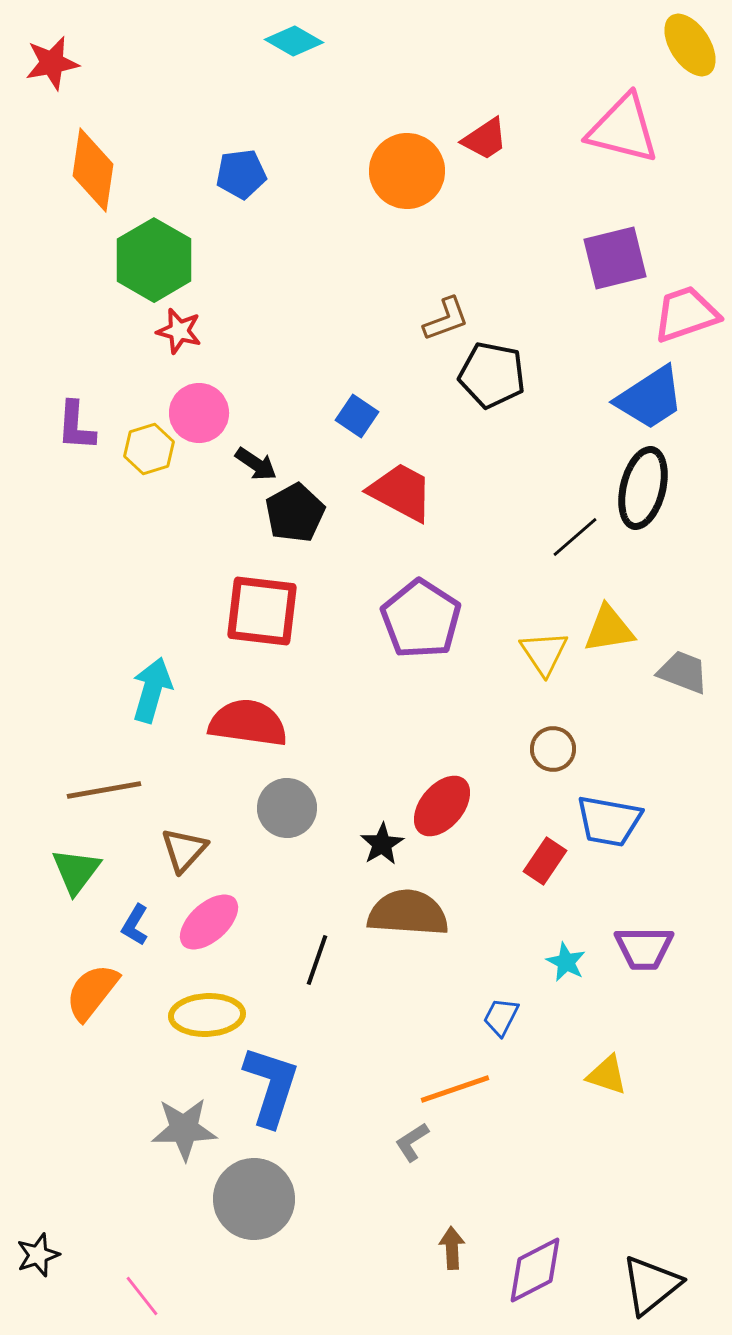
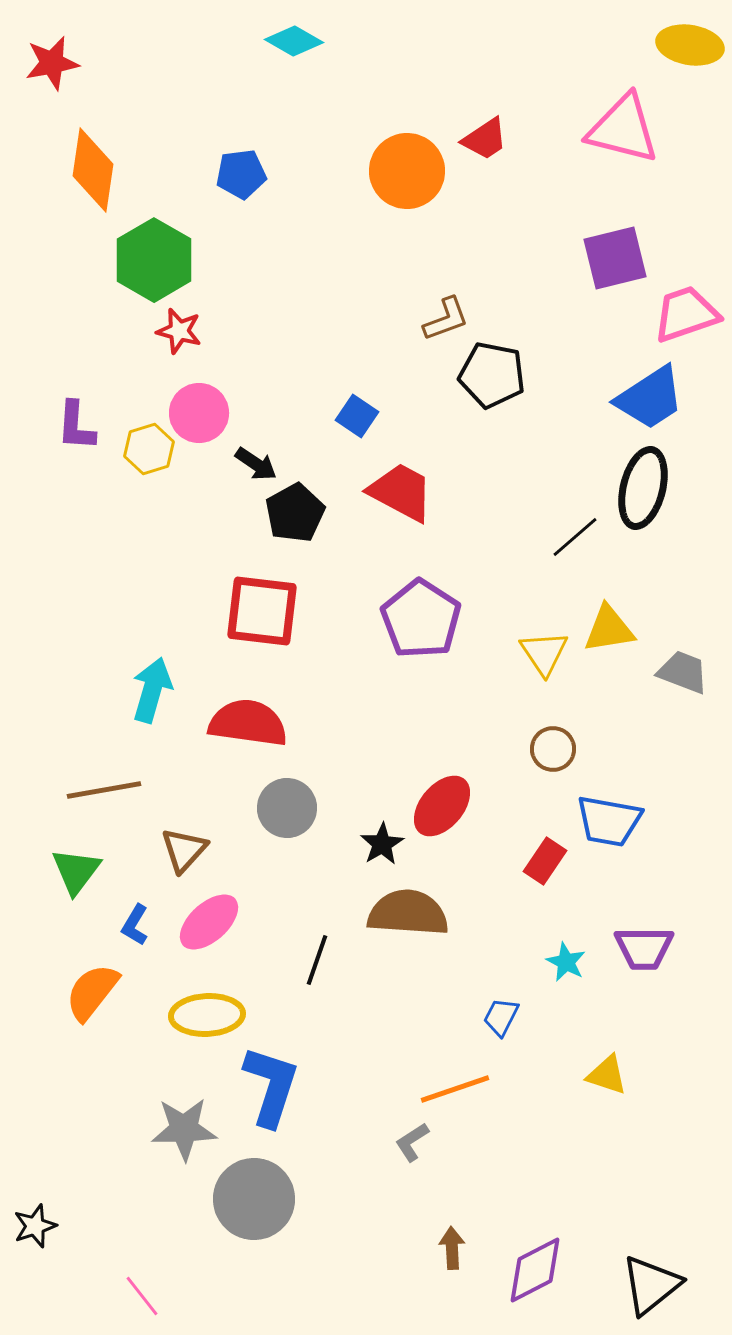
yellow ellipse at (690, 45): rotated 48 degrees counterclockwise
black star at (38, 1255): moved 3 px left, 29 px up
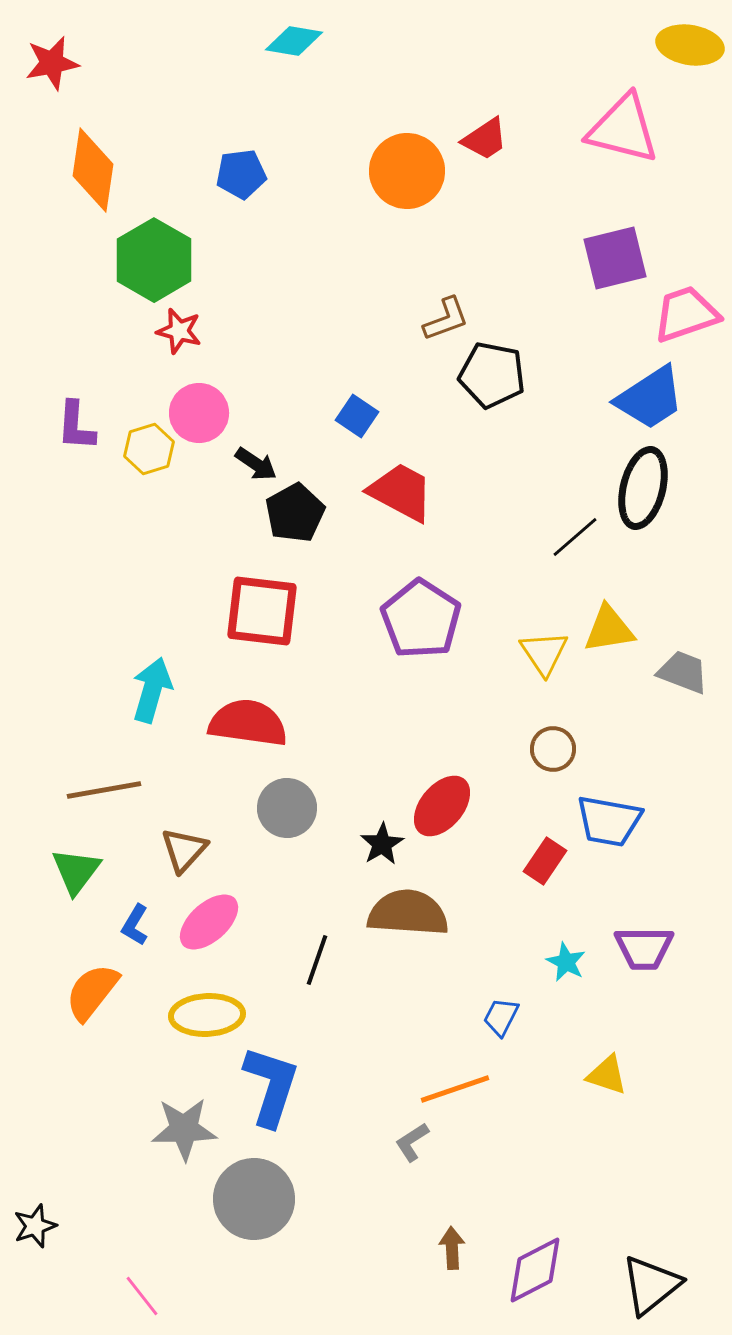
cyan diamond at (294, 41): rotated 20 degrees counterclockwise
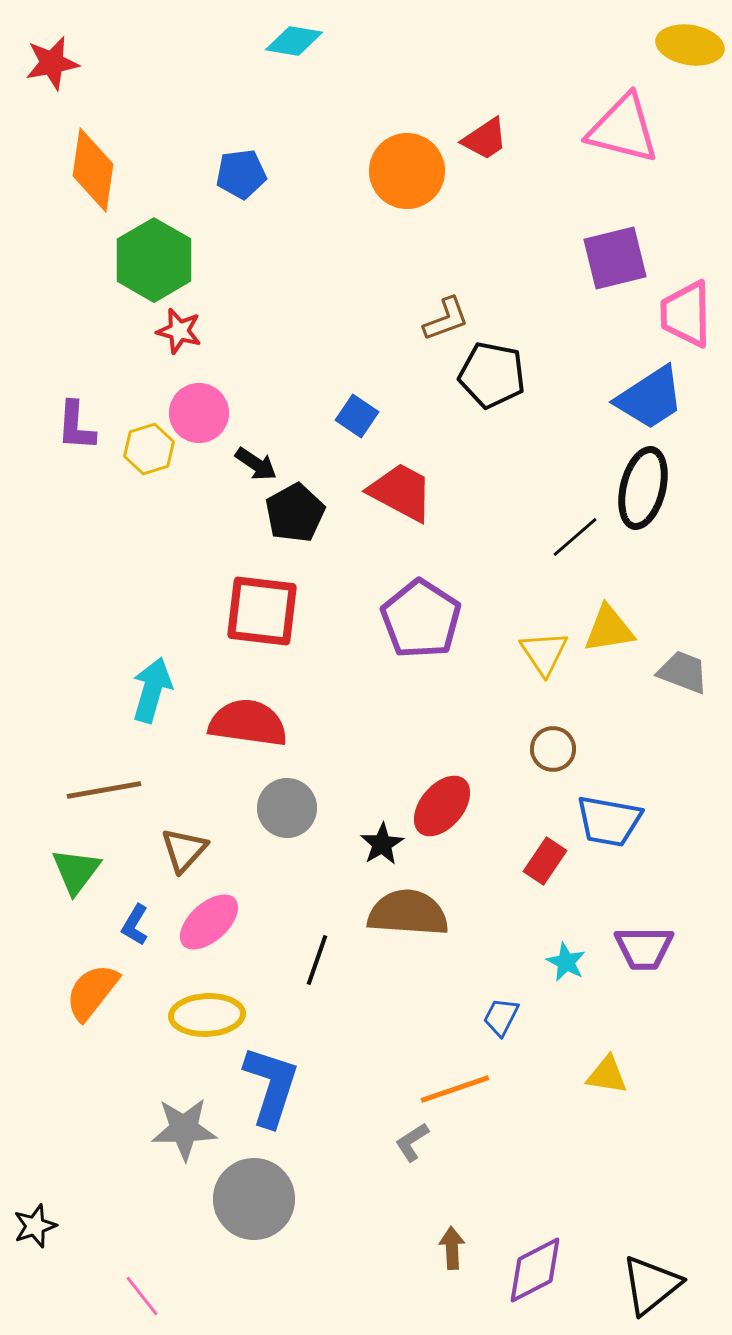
pink trapezoid at (686, 314): rotated 72 degrees counterclockwise
yellow triangle at (607, 1075): rotated 9 degrees counterclockwise
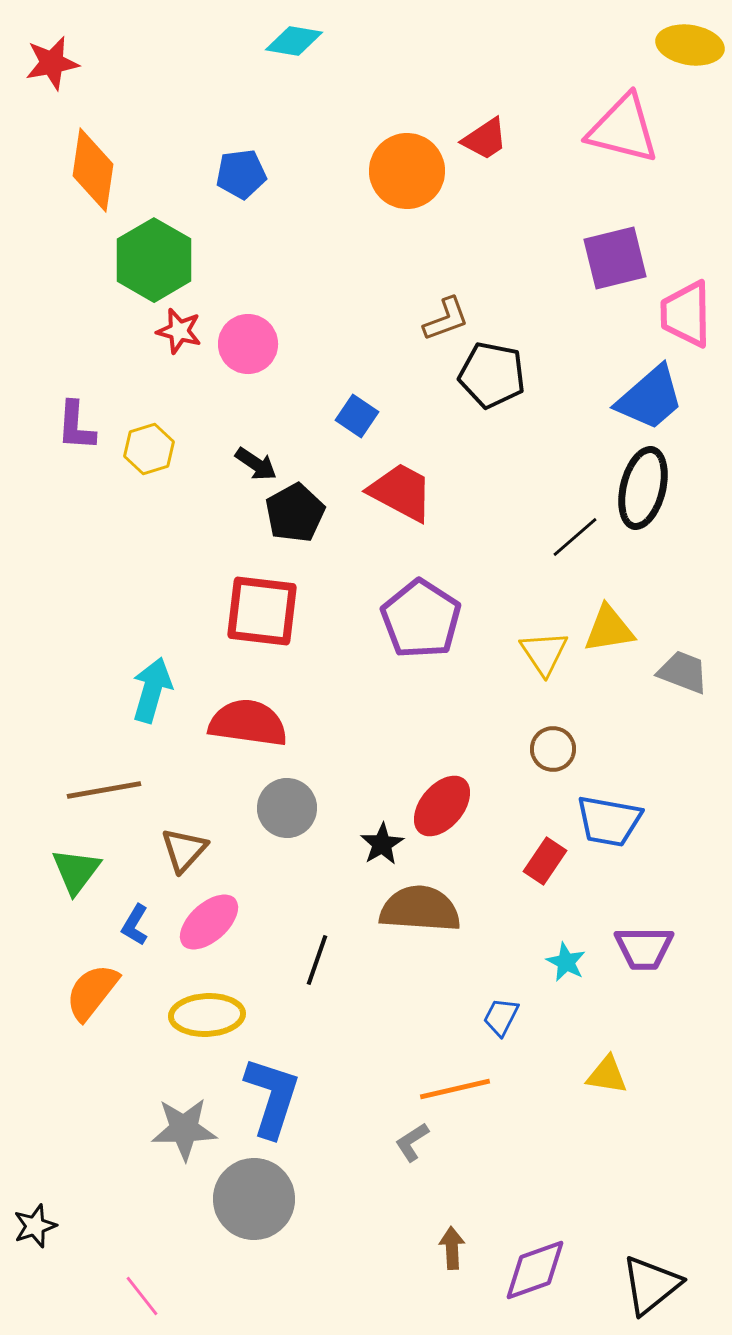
blue trapezoid at (650, 398): rotated 8 degrees counterclockwise
pink circle at (199, 413): moved 49 px right, 69 px up
brown semicircle at (408, 913): moved 12 px right, 4 px up
blue L-shape at (271, 1086): moved 1 px right, 11 px down
orange line at (455, 1089): rotated 6 degrees clockwise
purple diamond at (535, 1270): rotated 8 degrees clockwise
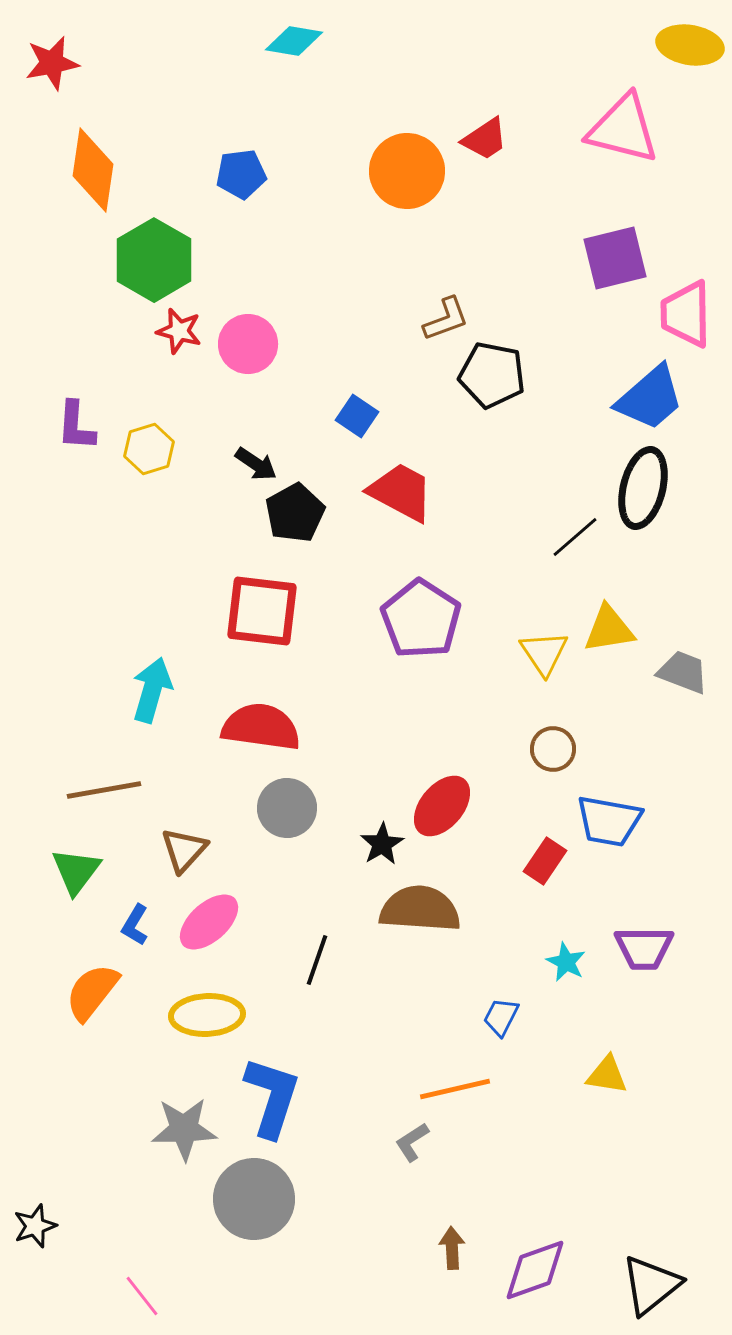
red semicircle at (248, 723): moved 13 px right, 4 px down
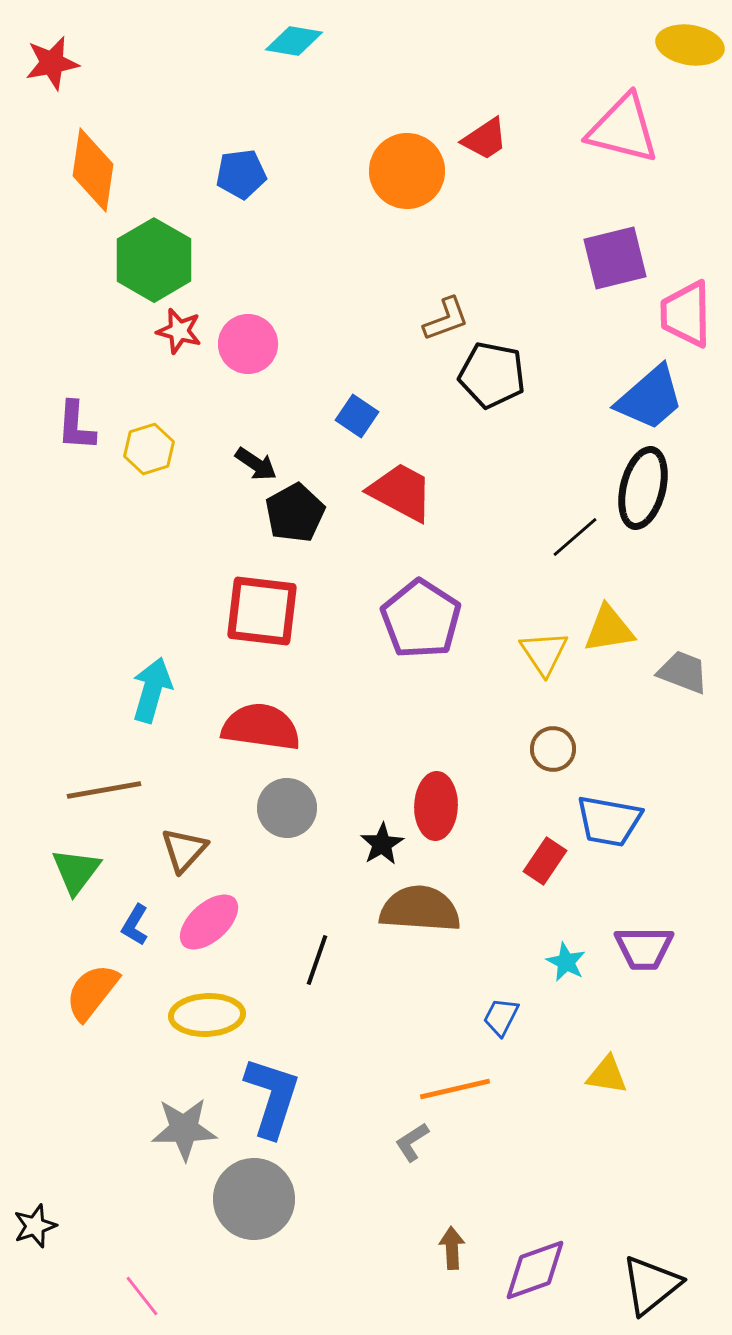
red ellipse at (442, 806): moved 6 px left; rotated 38 degrees counterclockwise
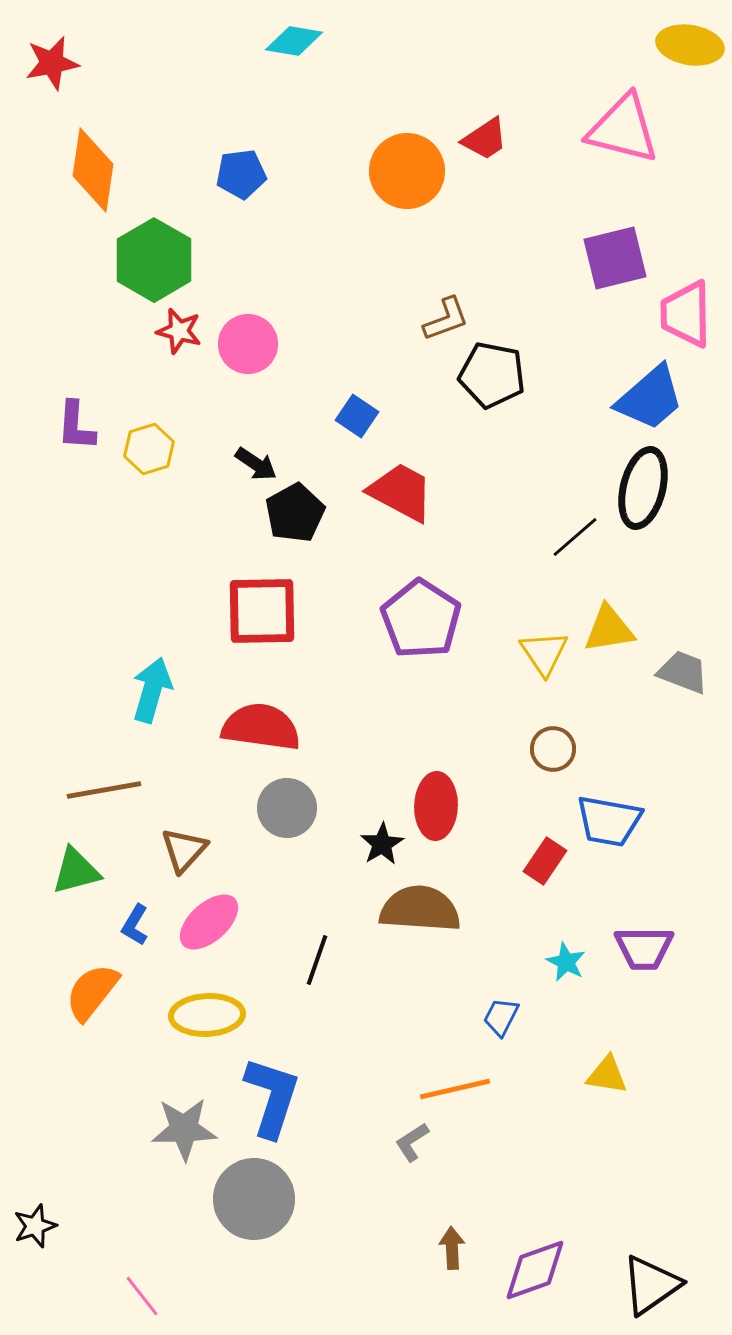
red square at (262, 611): rotated 8 degrees counterclockwise
green triangle at (76, 871): rotated 38 degrees clockwise
black triangle at (651, 1285): rotated 4 degrees clockwise
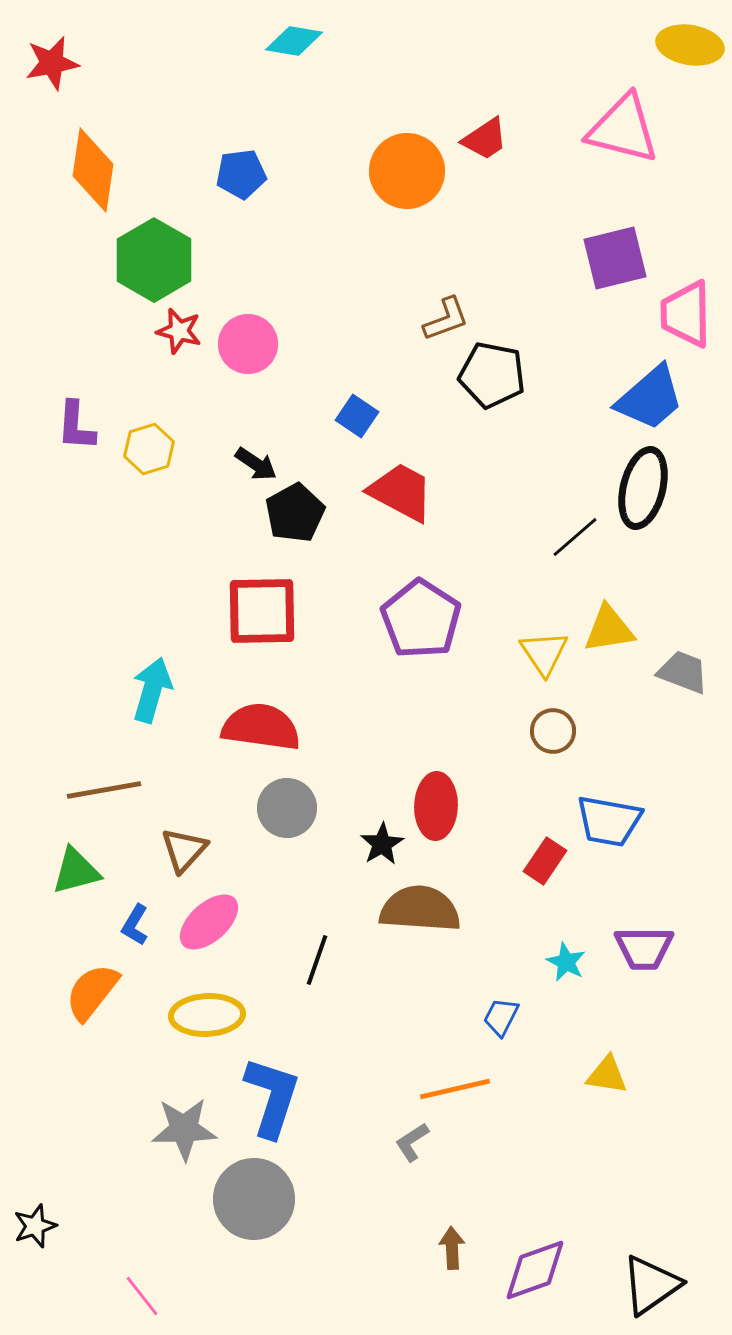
brown circle at (553, 749): moved 18 px up
